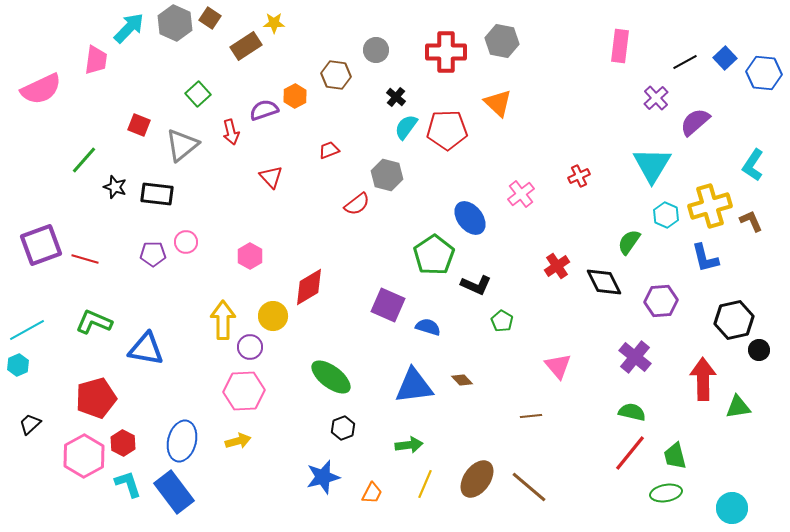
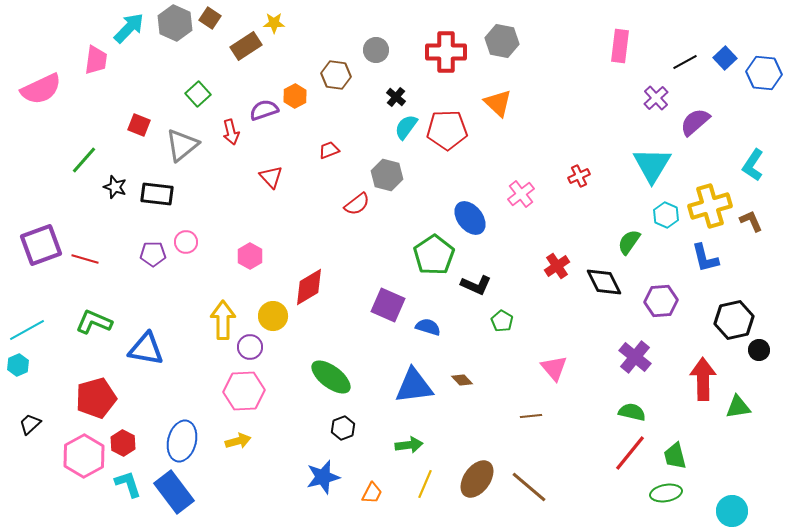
pink triangle at (558, 366): moved 4 px left, 2 px down
cyan circle at (732, 508): moved 3 px down
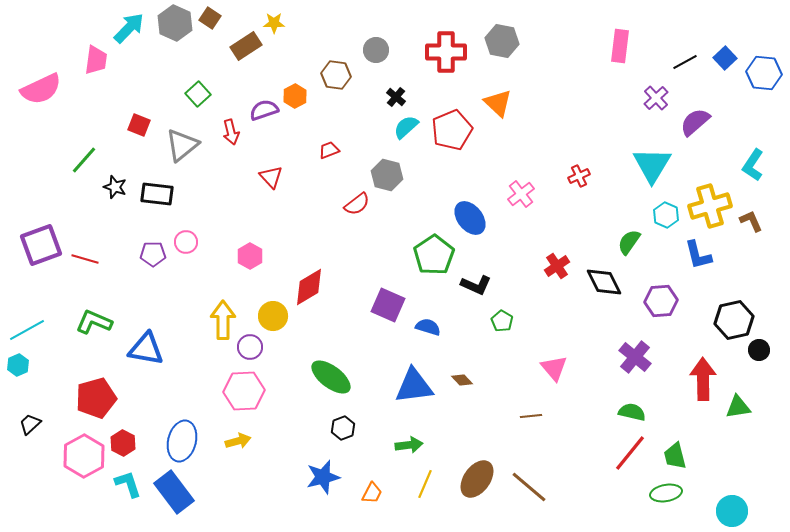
cyan semicircle at (406, 127): rotated 12 degrees clockwise
red pentagon at (447, 130): moved 5 px right; rotated 21 degrees counterclockwise
blue L-shape at (705, 258): moved 7 px left, 3 px up
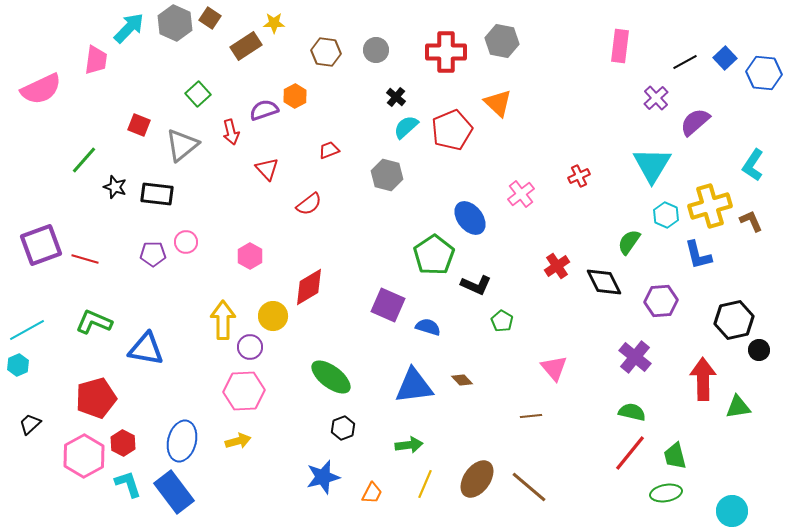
brown hexagon at (336, 75): moved 10 px left, 23 px up
red triangle at (271, 177): moved 4 px left, 8 px up
red semicircle at (357, 204): moved 48 px left
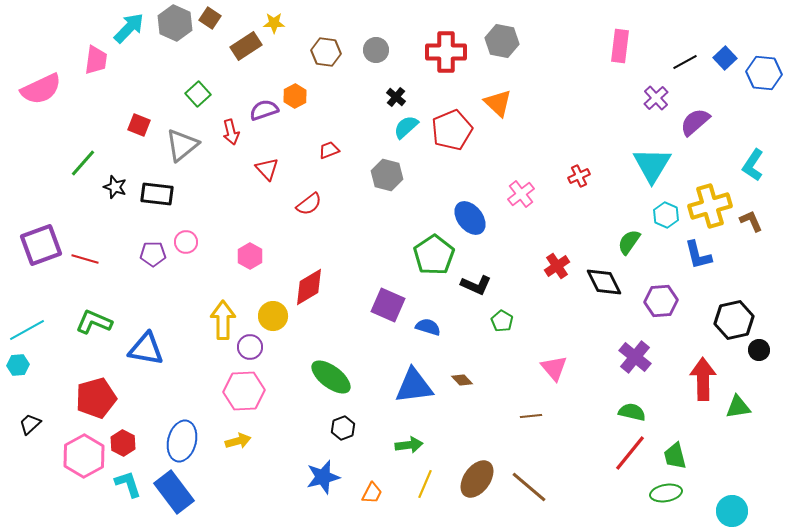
green line at (84, 160): moved 1 px left, 3 px down
cyan hexagon at (18, 365): rotated 20 degrees clockwise
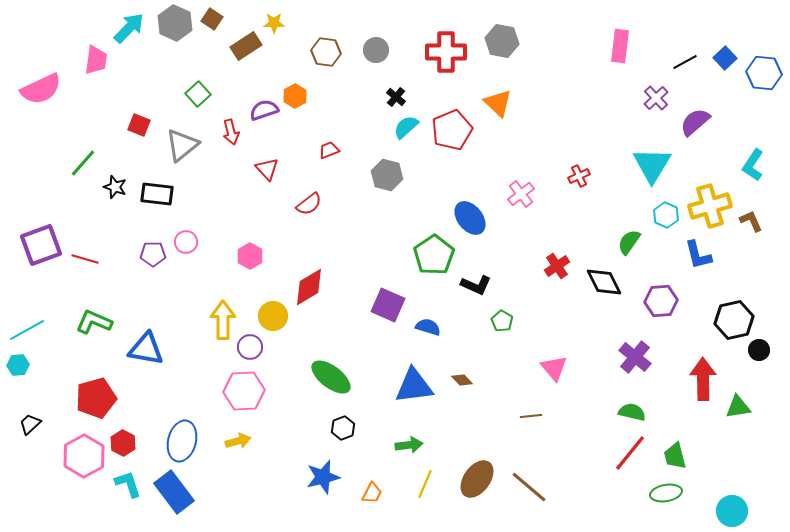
brown square at (210, 18): moved 2 px right, 1 px down
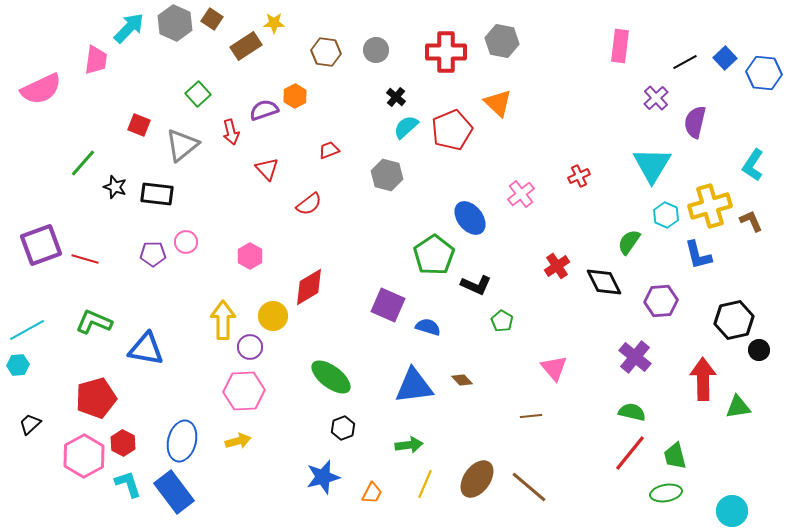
purple semicircle at (695, 122): rotated 36 degrees counterclockwise
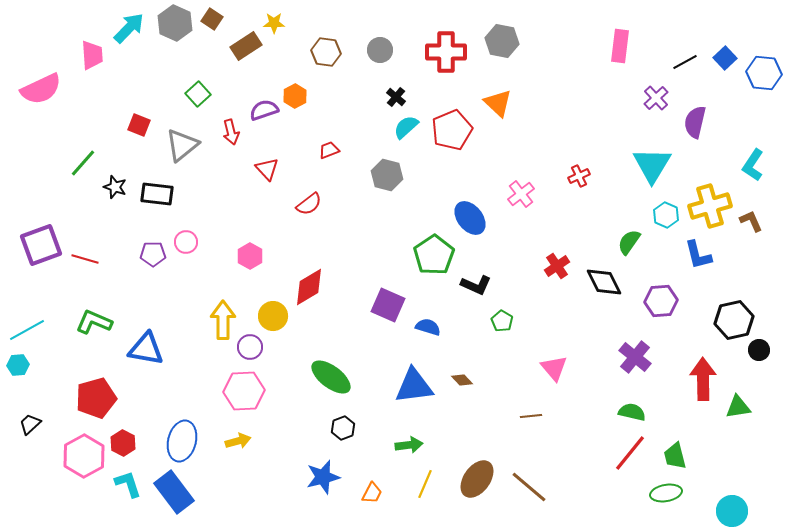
gray circle at (376, 50): moved 4 px right
pink trapezoid at (96, 60): moved 4 px left, 5 px up; rotated 12 degrees counterclockwise
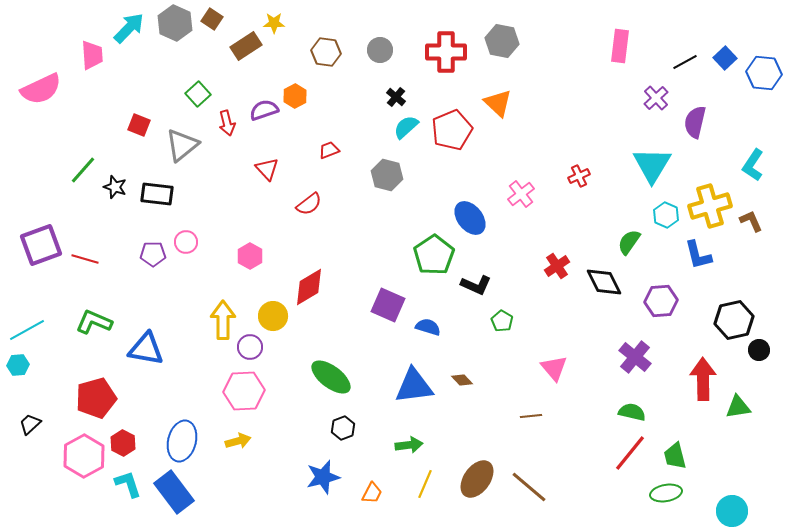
red arrow at (231, 132): moved 4 px left, 9 px up
green line at (83, 163): moved 7 px down
